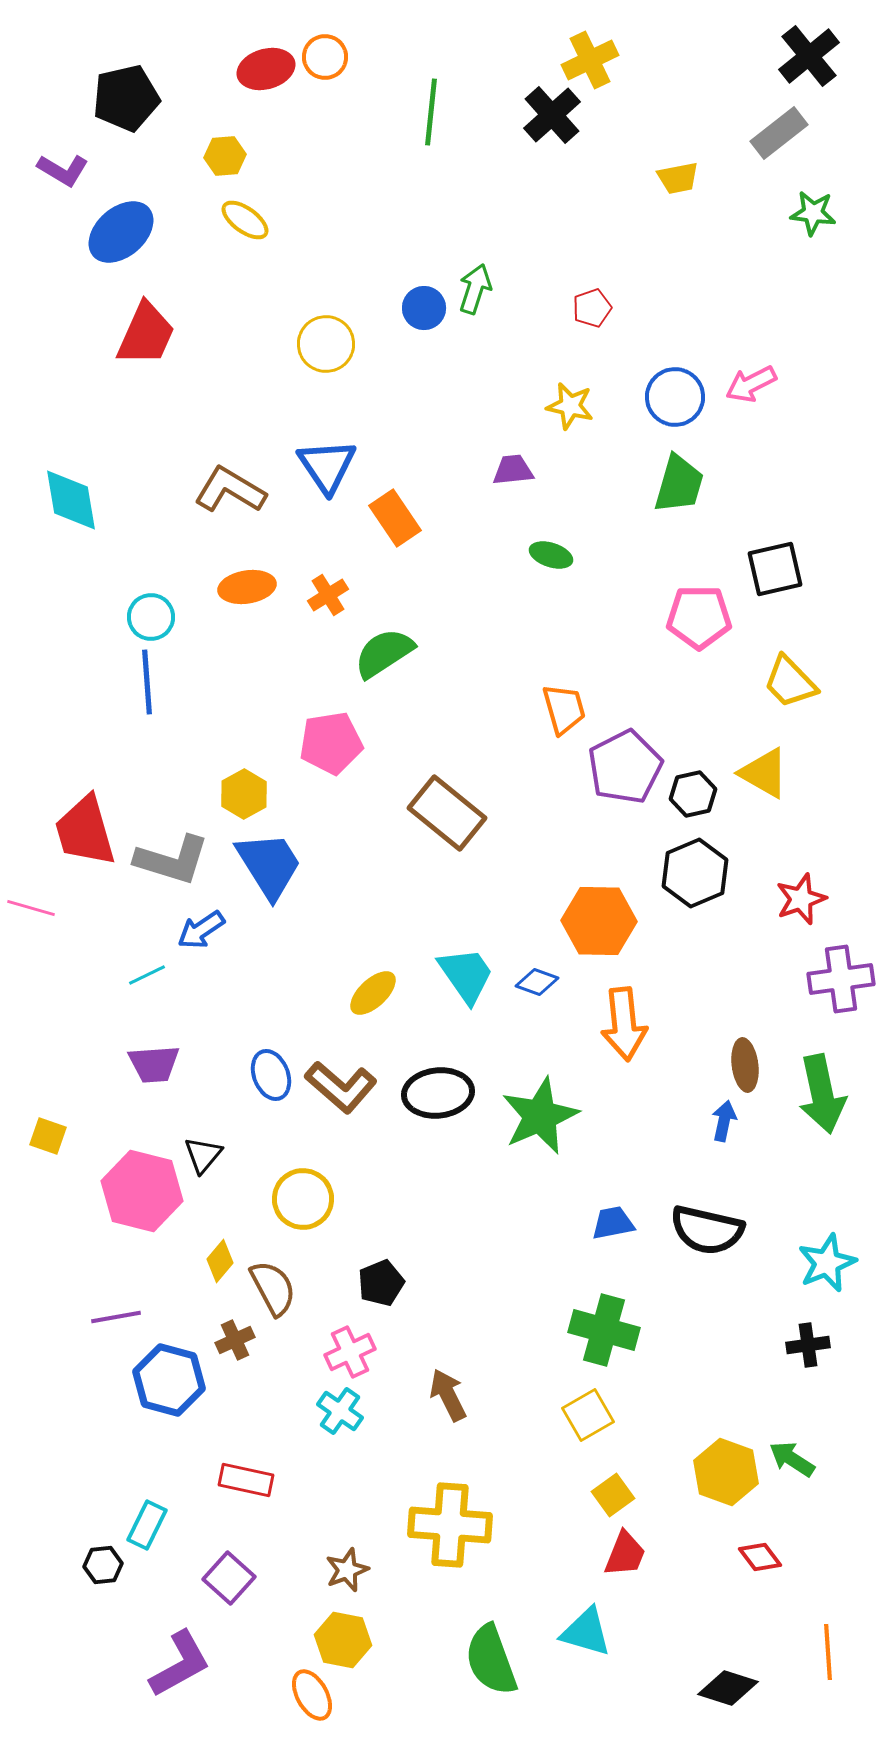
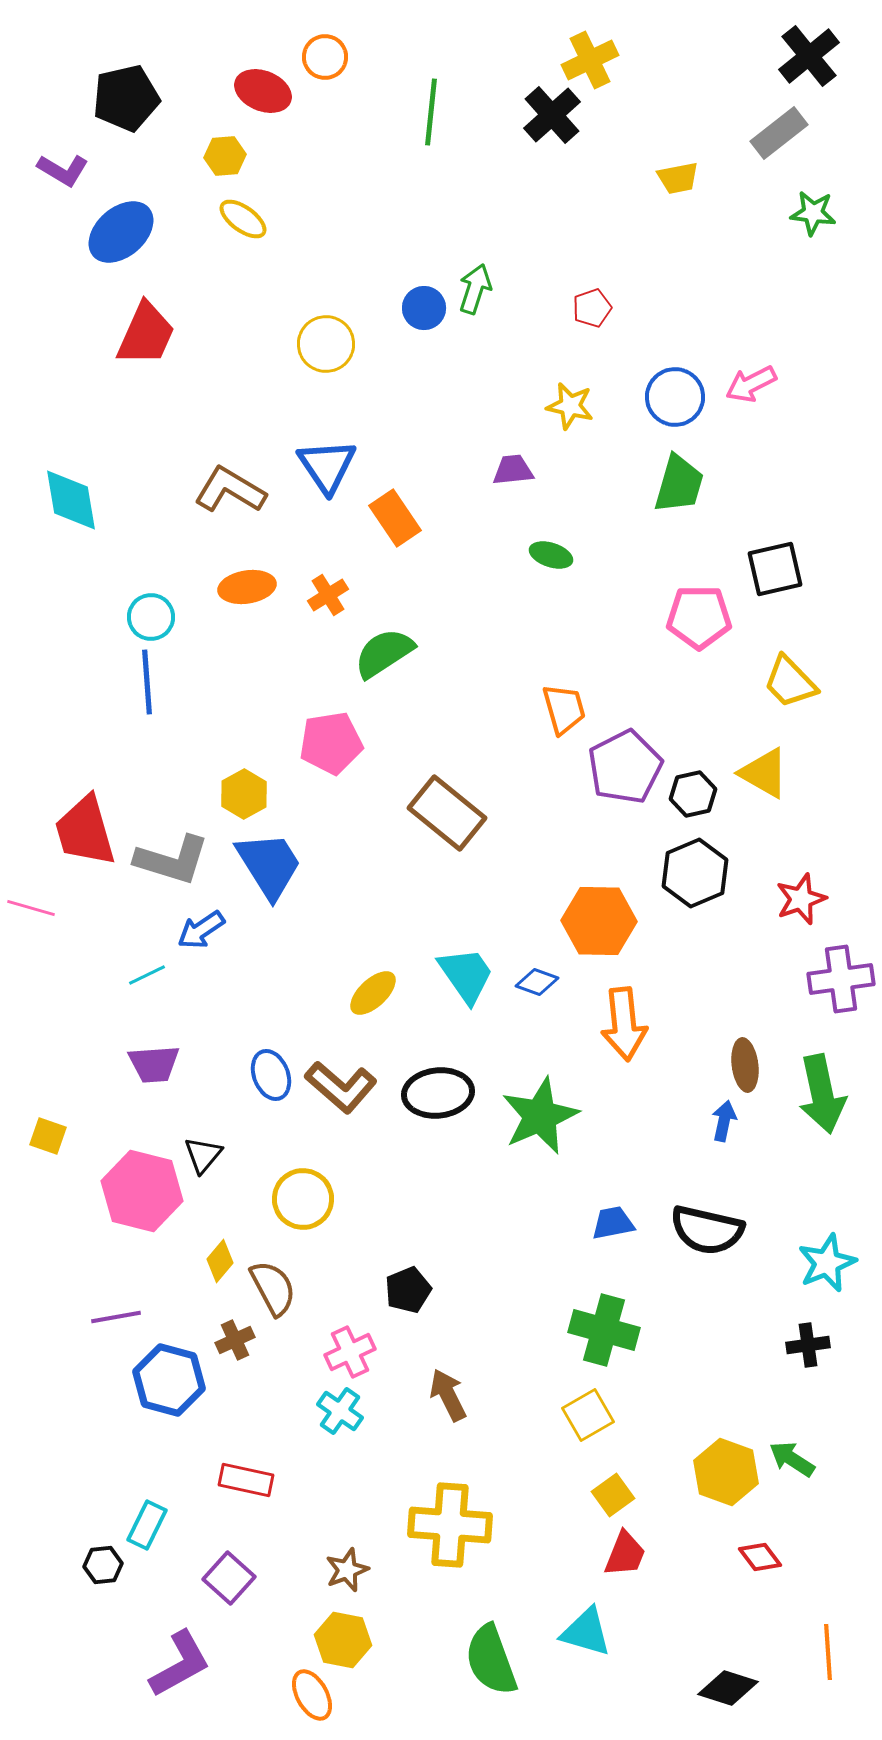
red ellipse at (266, 69): moved 3 px left, 22 px down; rotated 38 degrees clockwise
yellow ellipse at (245, 220): moved 2 px left, 1 px up
black pentagon at (381, 1283): moved 27 px right, 7 px down
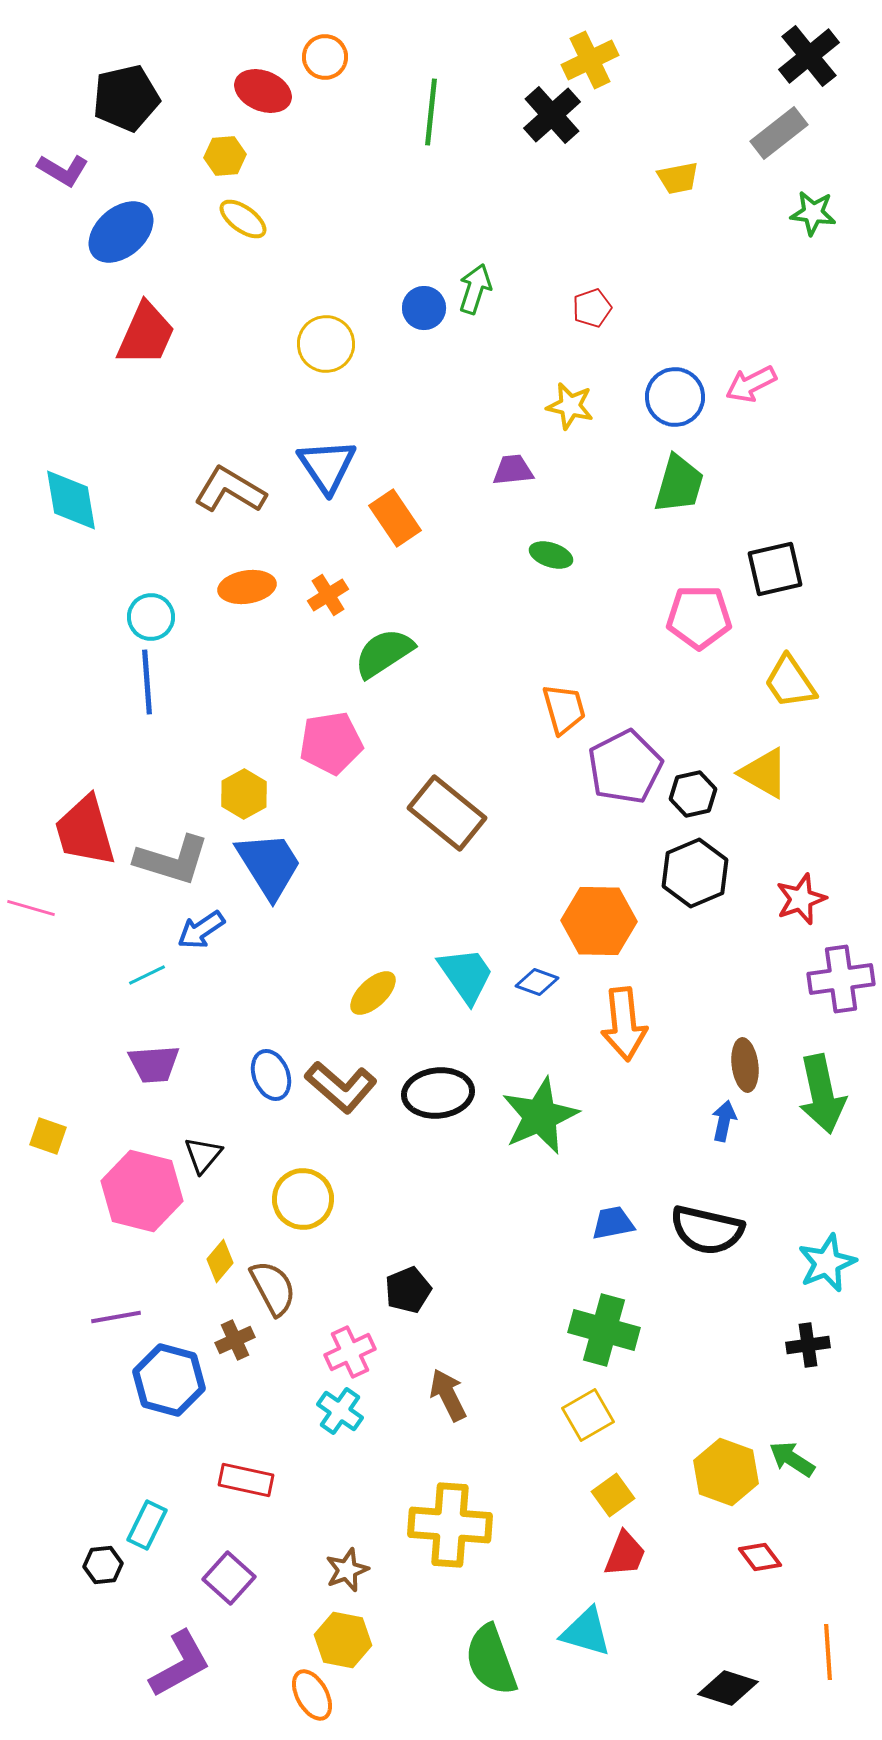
yellow trapezoid at (790, 682): rotated 10 degrees clockwise
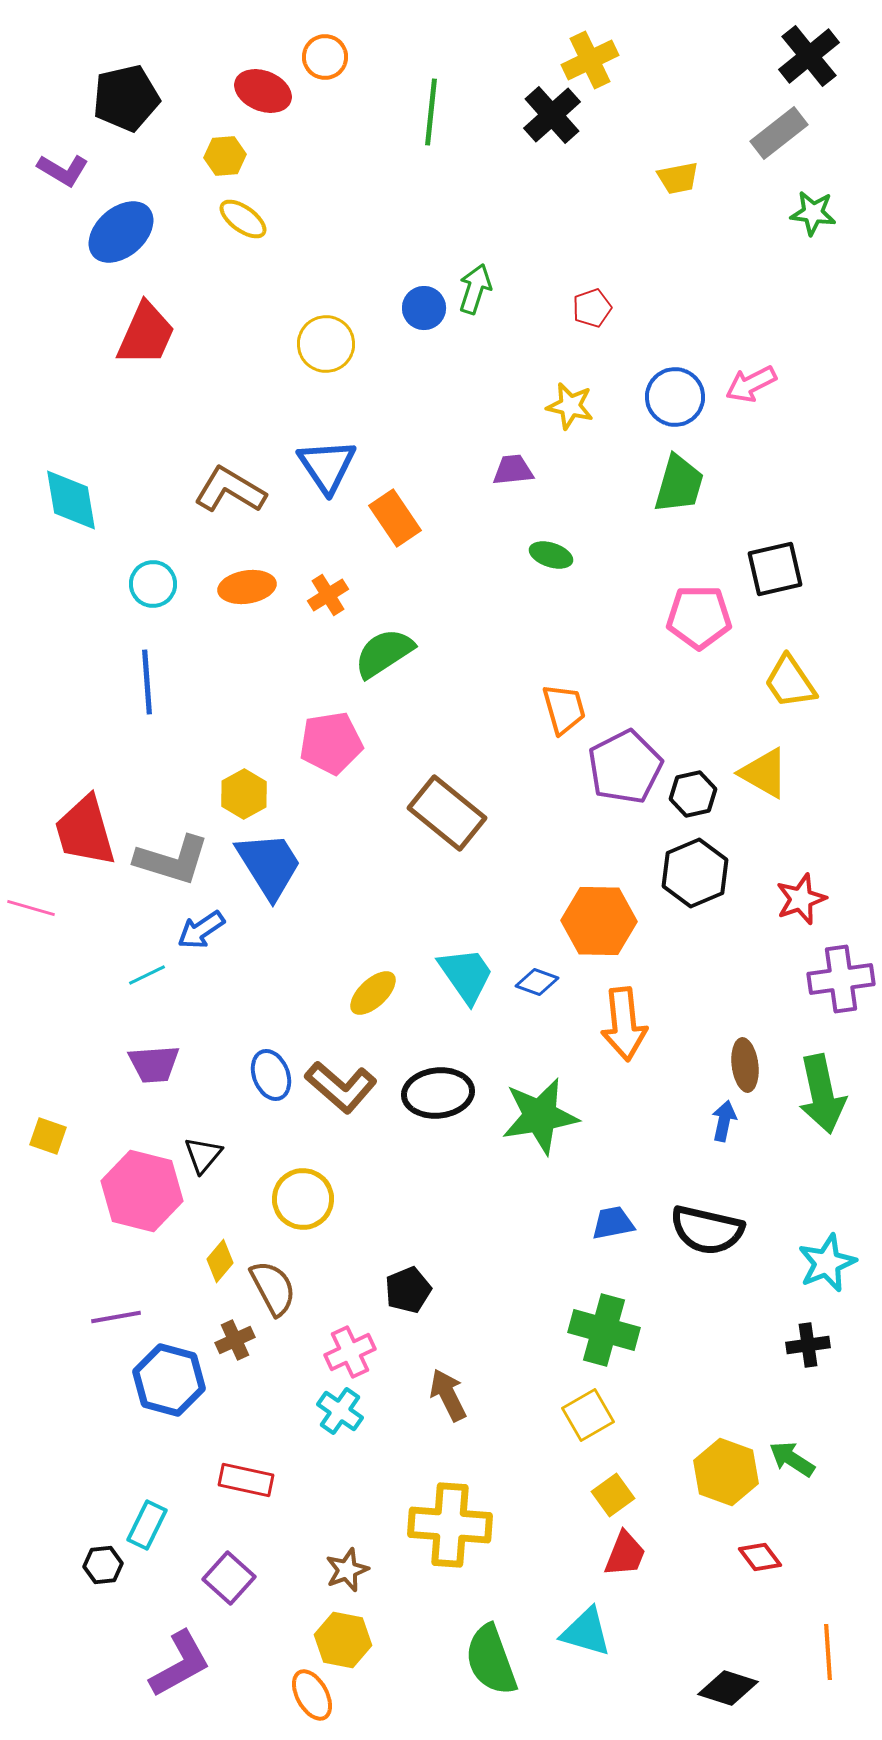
cyan circle at (151, 617): moved 2 px right, 33 px up
green star at (540, 1116): rotated 14 degrees clockwise
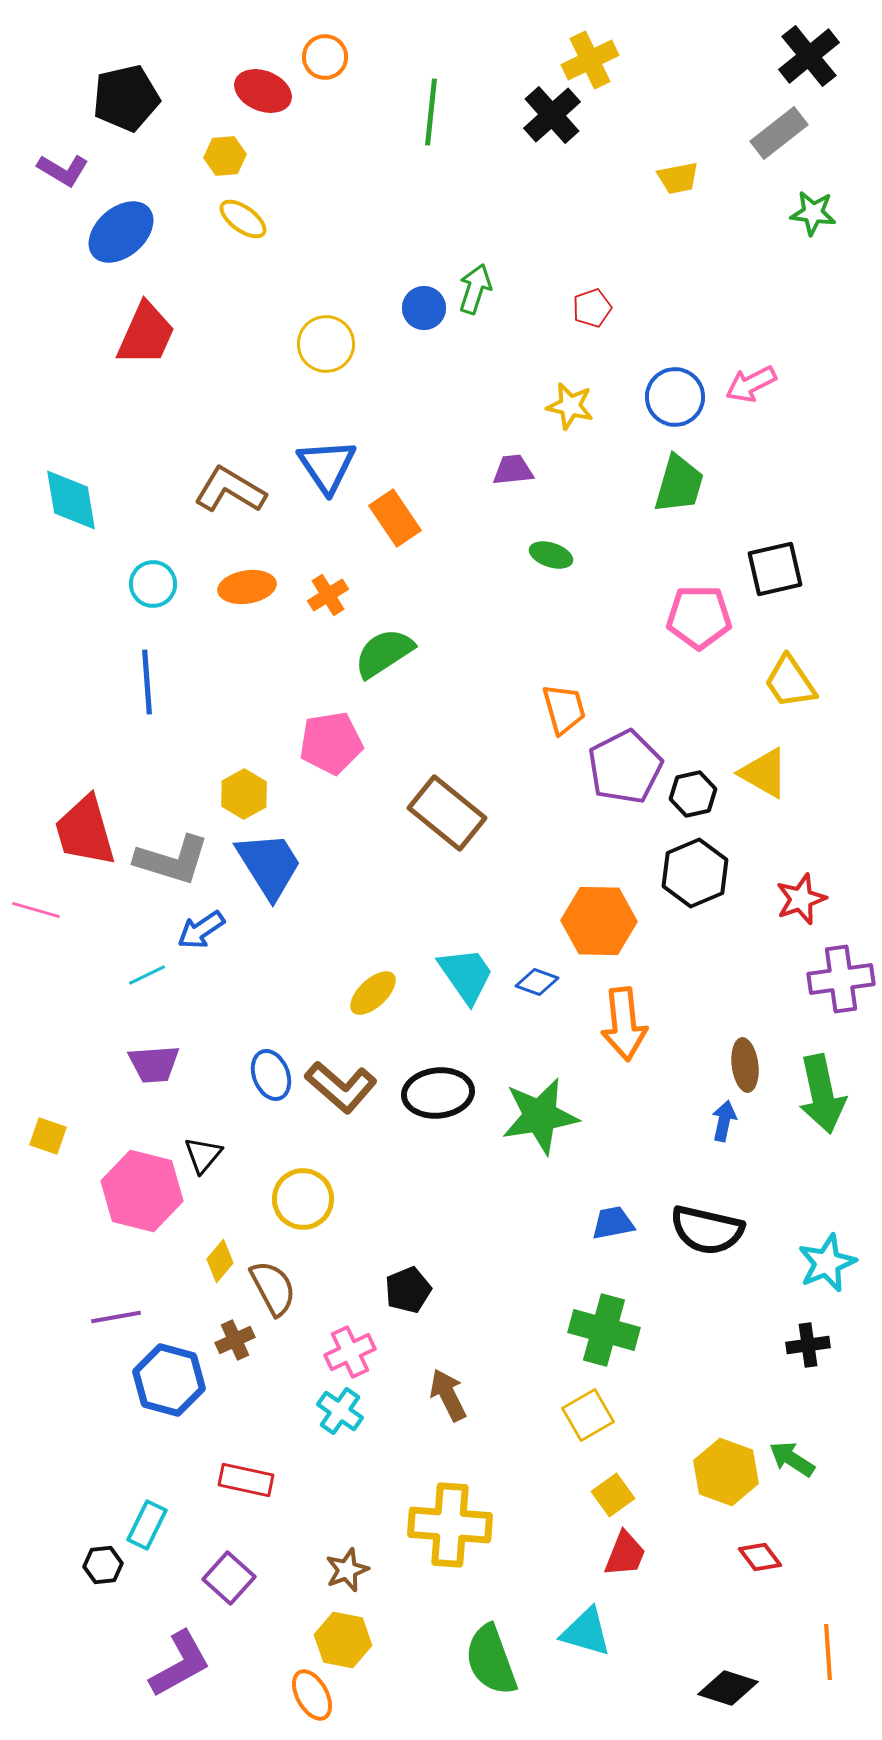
pink line at (31, 908): moved 5 px right, 2 px down
